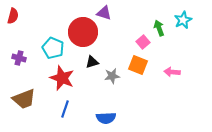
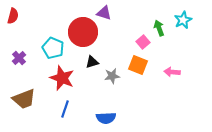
purple cross: rotated 32 degrees clockwise
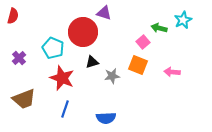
green arrow: rotated 56 degrees counterclockwise
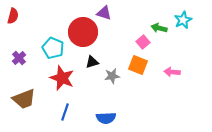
blue line: moved 3 px down
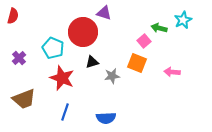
pink square: moved 1 px right, 1 px up
orange square: moved 1 px left, 2 px up
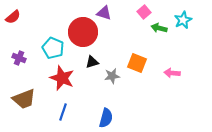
red semicircle: moved 1 px down; rotated 35 degrees clockwise
pink square: moved 29 px up
purple cross: rotated 24 degrees counterclockwise
pink arrow: moved 1 px down
blue line: moved 2 px left
blue semicircle: rotated 72 degrees counterclockwise
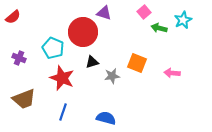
blue semicircle: rotated 90 degrees counterclockwise
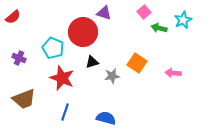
orange square: rotated 12 degrees clockwise
pink arrow: moved 1 px right
blue line: moved 2 px right
